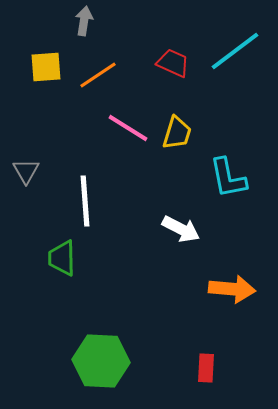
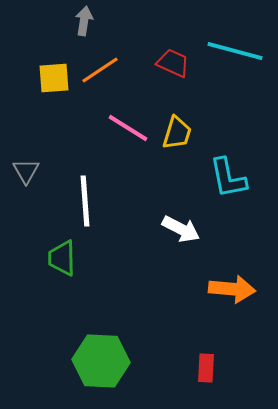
cyan line: rotated 52 degrees clockwise
yellow square: moved 8 px right, 11 px down
orange line: moved 2 px right, 5 px up
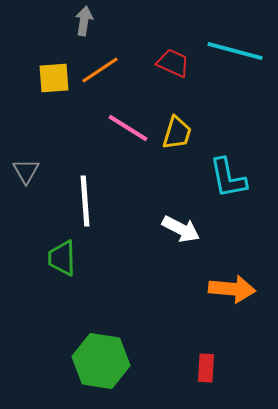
green hexagon: rotated 6 degrees clockwise
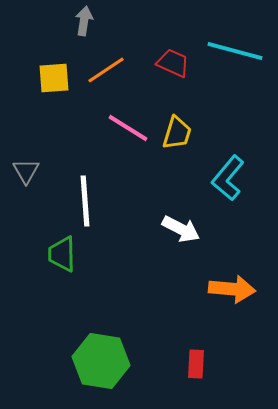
orange line: moved 6 px right
cyan L-shape: rotated 51 degrees clockwise
green trapezoid: moved 4 px up
red rectangle: moved 10 px left, 4 px up
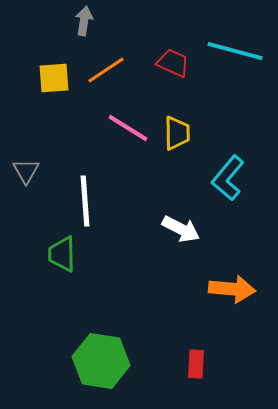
yellow trapezoid: rotated 18 degrees counterclockwise
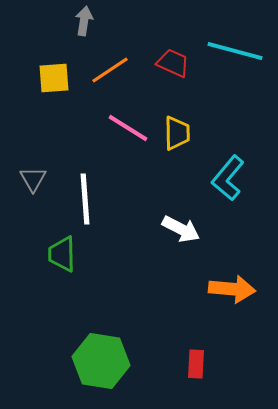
orange line: moved 4 px right
gray triangle: moved 7 px right, 8 px down
white line: moved 2 px up
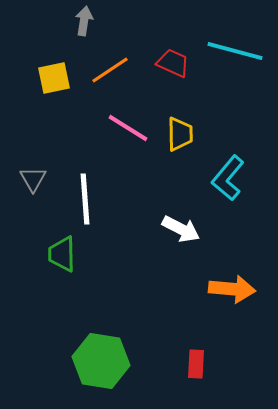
yellow square: rotated 8 degrees counterclockwise
yellow trapezoid: moved 3 px right, 1 px down
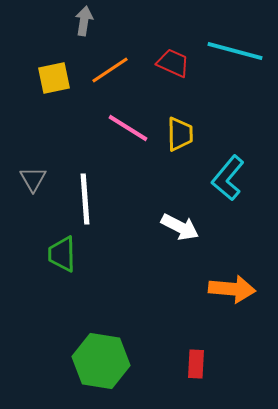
white arrow: moved 1 px left, 2 px up
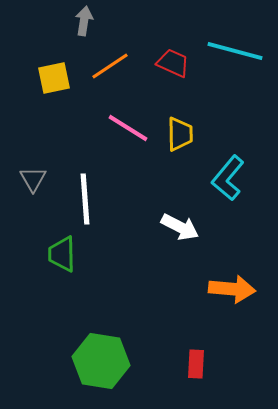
orange line: moved 4 px up
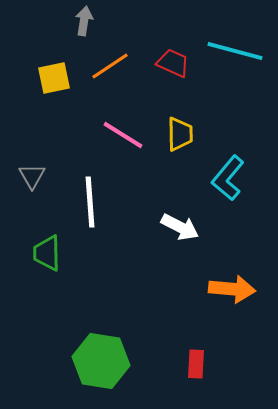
pink line: moved 5 px left, 7 px down
gray triangle: moved 1 px left, 3 px up
white line: moved 5 px right, 3 px down
green trapezoid: moved 15 px left, 1 px up
